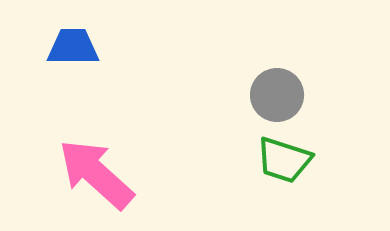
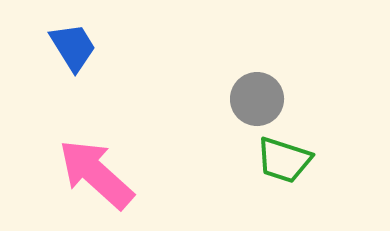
blue trapezoid: rotated 58 degrees clockwise
gray circle: moved 20 px left, 4 px down
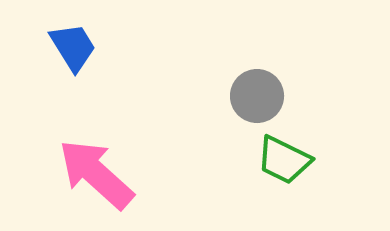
gray circle: moved 3 px up
green trapezoid: rotated 8 degrees clockwise
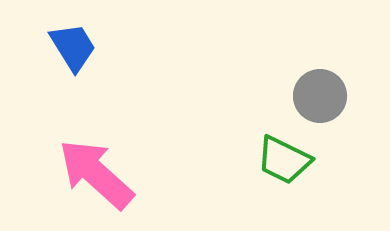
gray circle: moved 63 px right
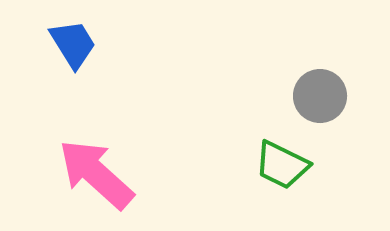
blue trapezoid: moved 3 px up
green trapezoid: moved 2 px left, 5 px down
